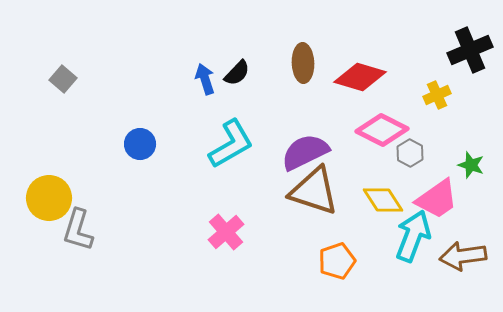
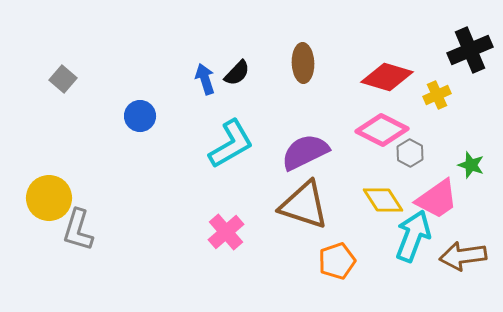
red diamond: moved 27 px right
blue circle: moved 28 px up
brown triangle: moved 10 px left, 14 px down
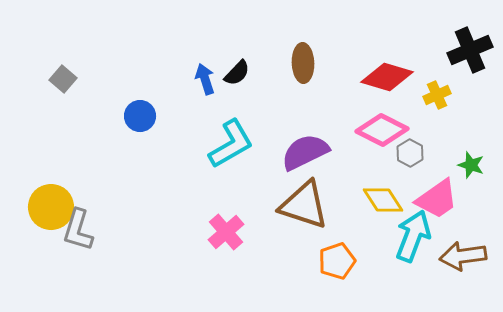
yellow circle: moved 2 px right, 9 px down
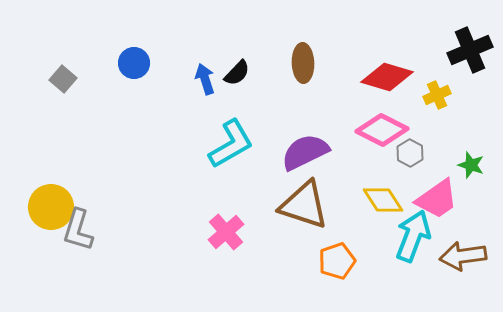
blue circle: moved 6 px left, 53 px up
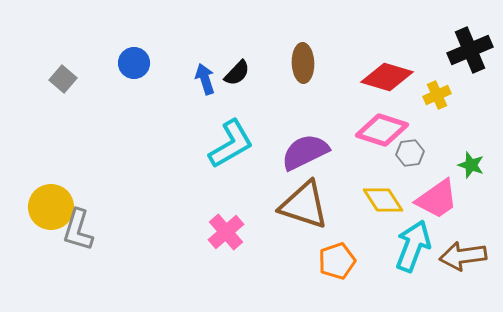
pink diamond: rotated 9 degrees counterclockwise
gray hexagon: rotated 24 degrees clockwise
cyan arrow: moved 10 px down
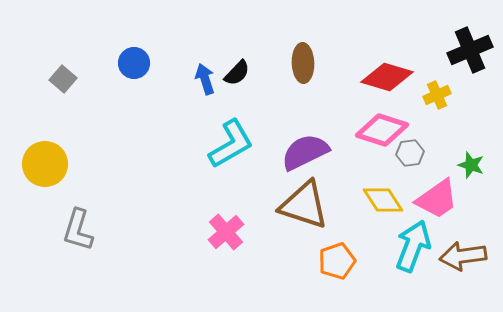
yellow circle: moved 6 px left, 43 px up
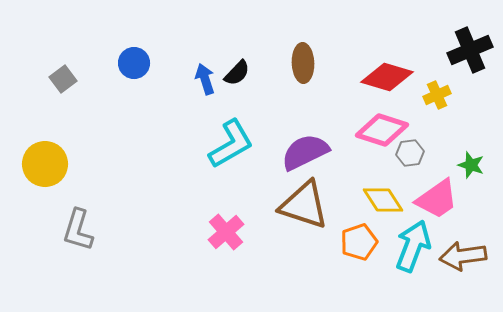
gray square: rotated 12 degrees clockwise
orange pentagon: moved 22 px right, 19 px up
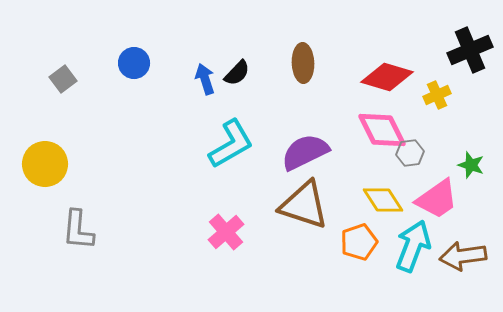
pink diamond: rotated 45 degrees clockwise
gray L-shape: rotated 12 degrees counterclockwise
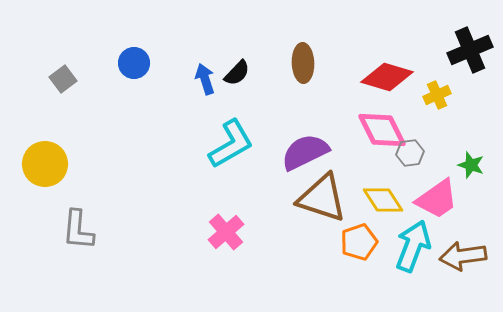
brown triangle: moved 18 px right, 7 px up
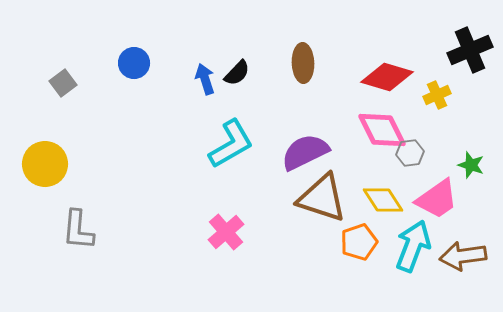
gray square: moved 4 px down
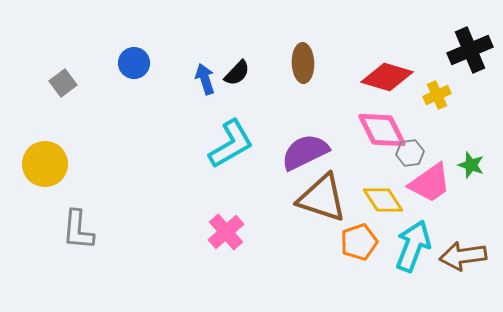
pink trapezoid: moved 7 px left, 16 px up
